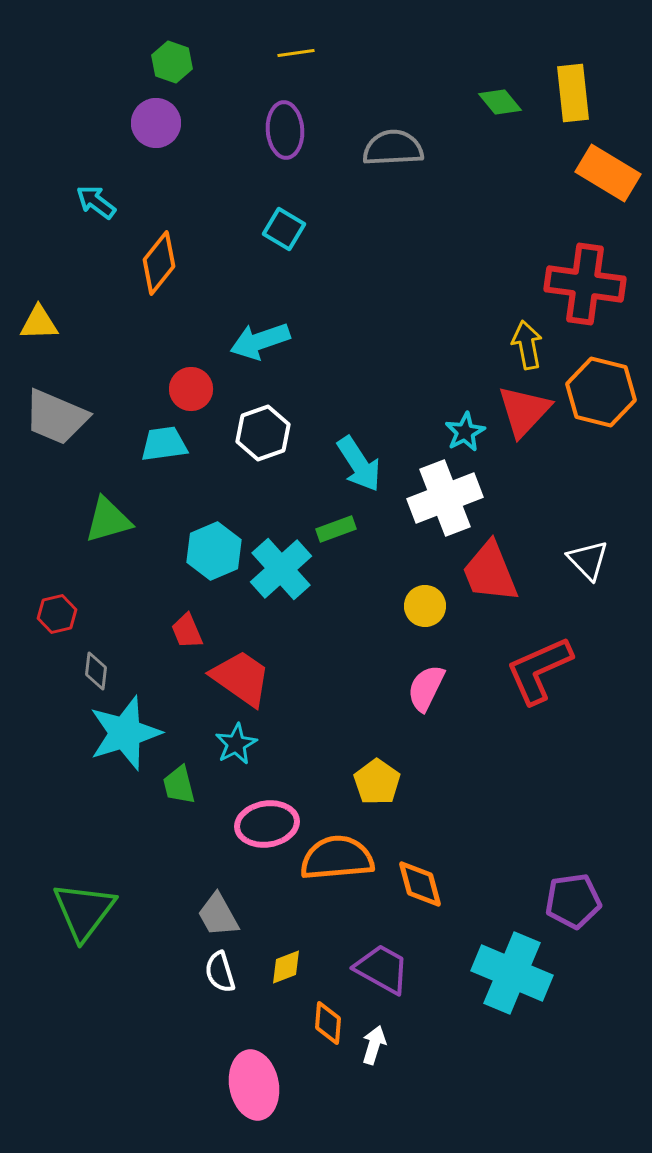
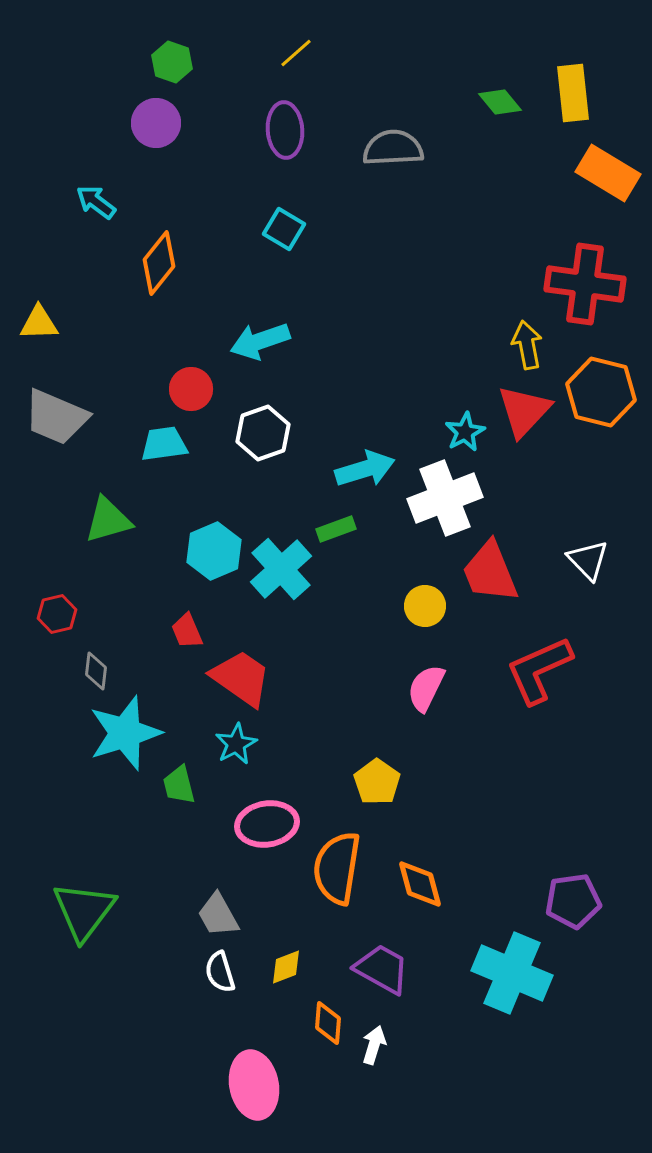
yellow line at (296, 53): rotated 33 degrees counterclockwise
cyan arrow at (359, 464): moved 6 px right, 5 px down; rotated 74 degrees counterclockwise
orange semicircle at (337, 858): moved 10 px down; rotated 76 degrees counterclockwise
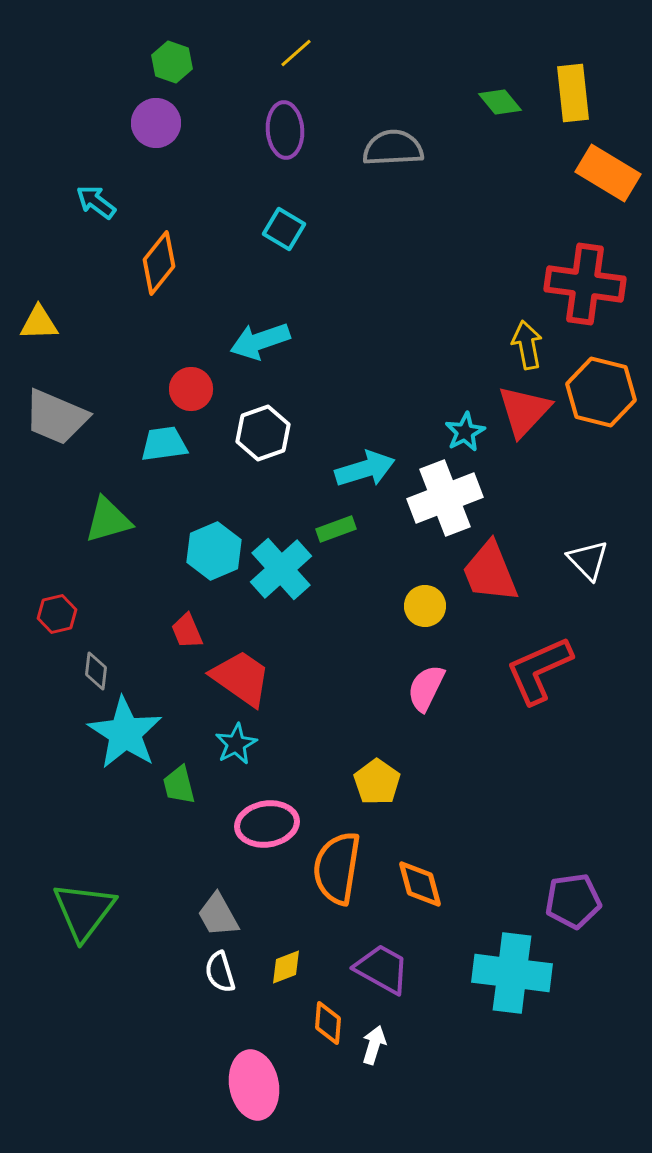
cyan star at (125, 733): rotated 22 degrees counterclockwise
cyan cross at (512, 973): rotated 16 degrees counterclockwise
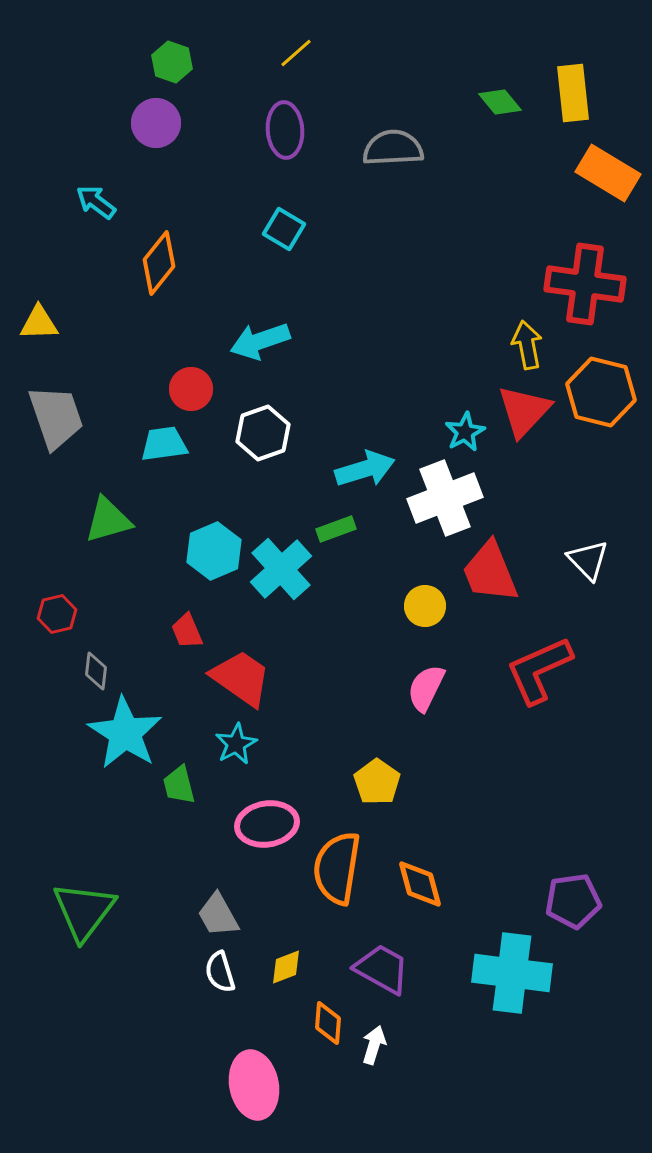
gray trapezoid at (56, 417): rotated 132 degrees counterclockwise
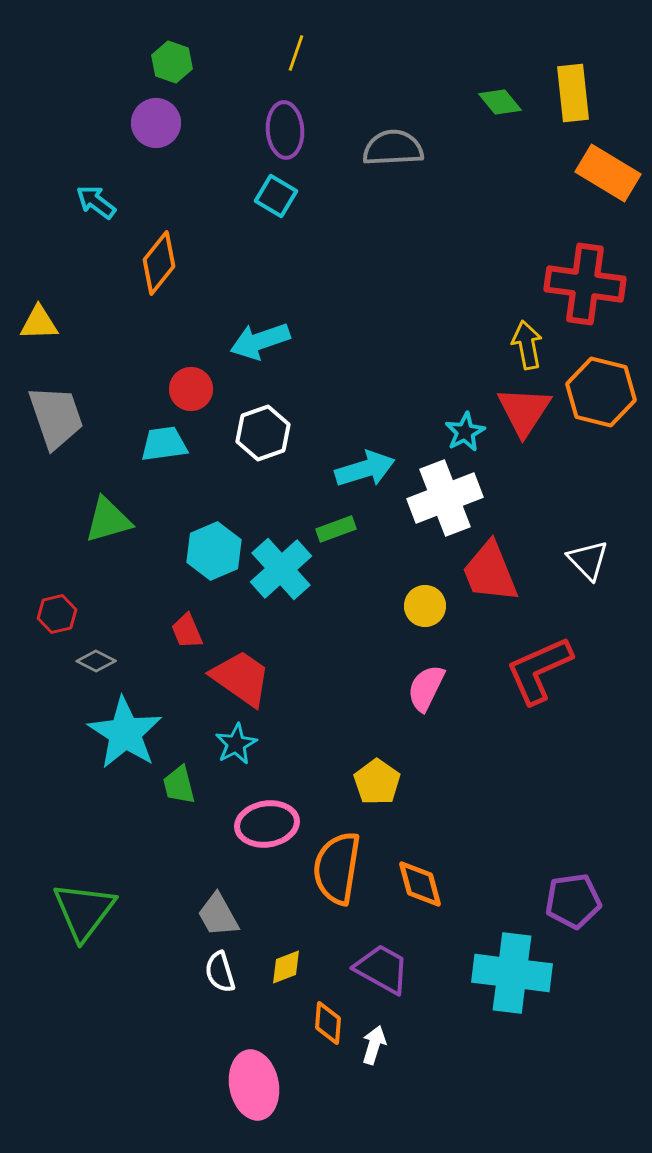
yellow line at (296, 53): rotated 30 degrees counterclockwise
cyan square at (284, 229): moved 8 px left, 33 px up
red triangle at (524, 411): rotated 10 degrees counterclockwise
gray diamond at (96, 671): moved 10 px up; rotated 69 degrees counterclockwise
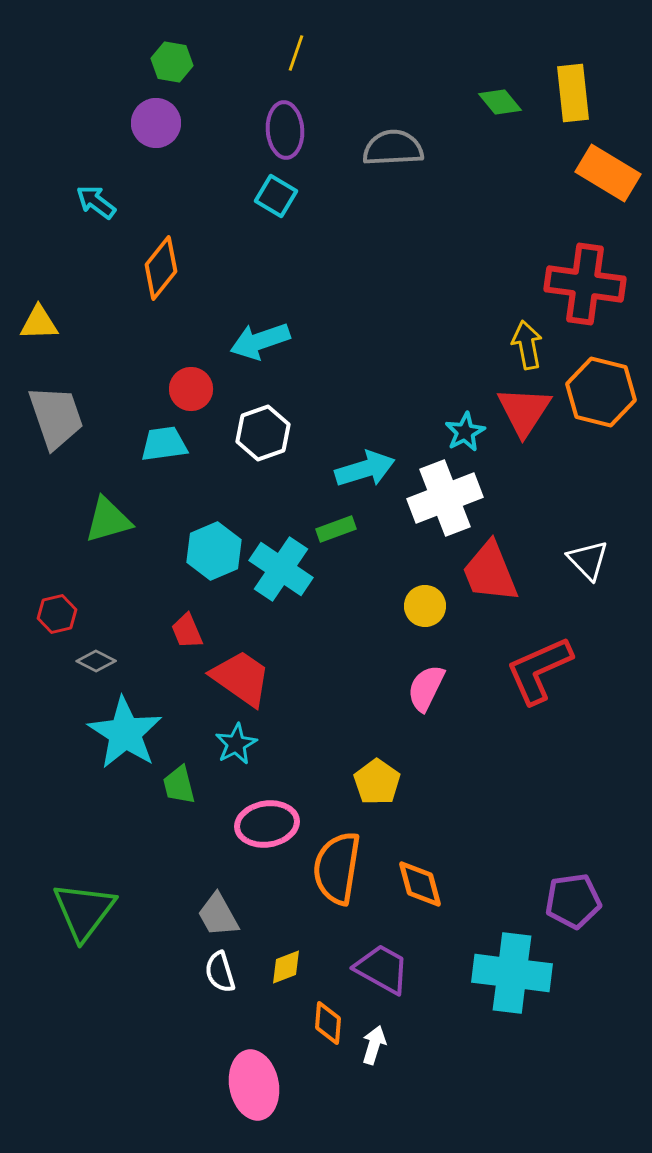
green hexagon at (172, 62): rotated 9 degrees counterclockwise
orange diamond at (159, 263): moved 2 px right, 5 px down
cyan cross at (281, 569): rotated 14 degrees counterclockwise
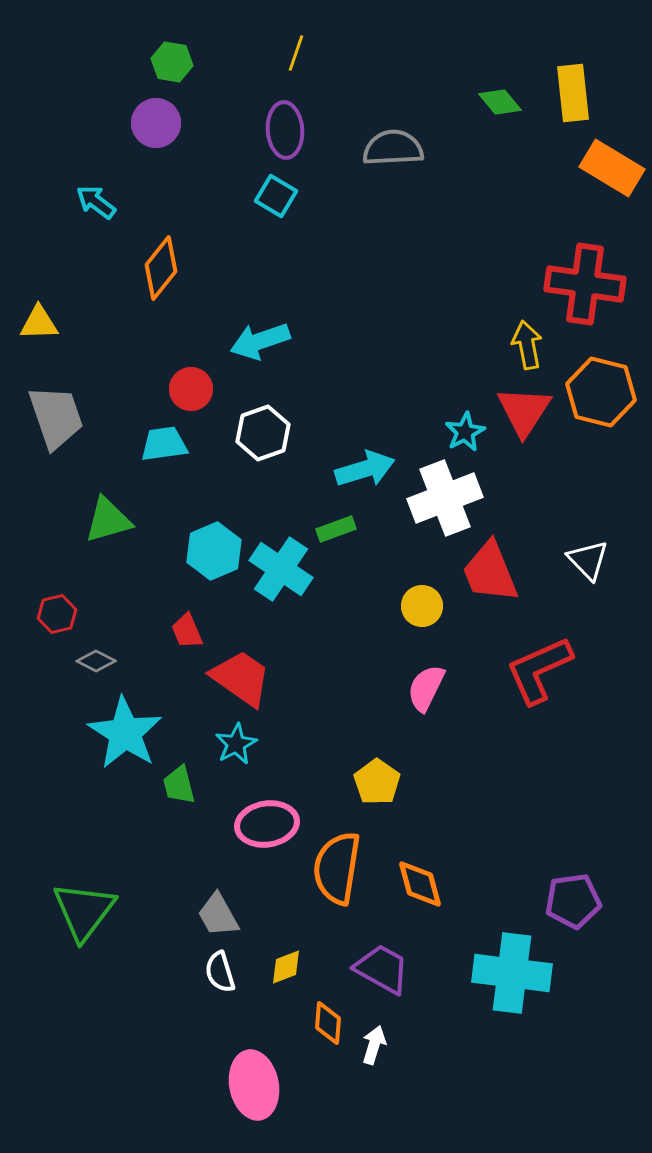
orange rectangle at (608, 173): moved 4 px right, 5 px up
yellow circle at (425, 606): moved 3 px left
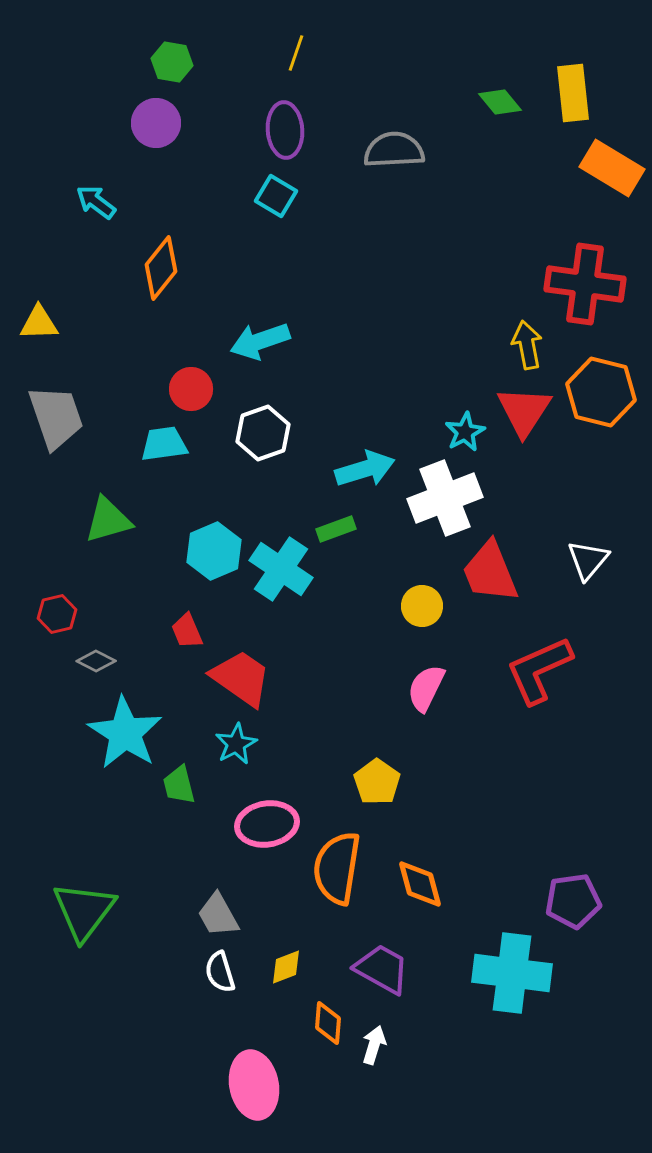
gray semicircle at (393, 148): moved 1 px right, 2 px down
white triangle at (588, 560): rotated 24 degrees clockwise
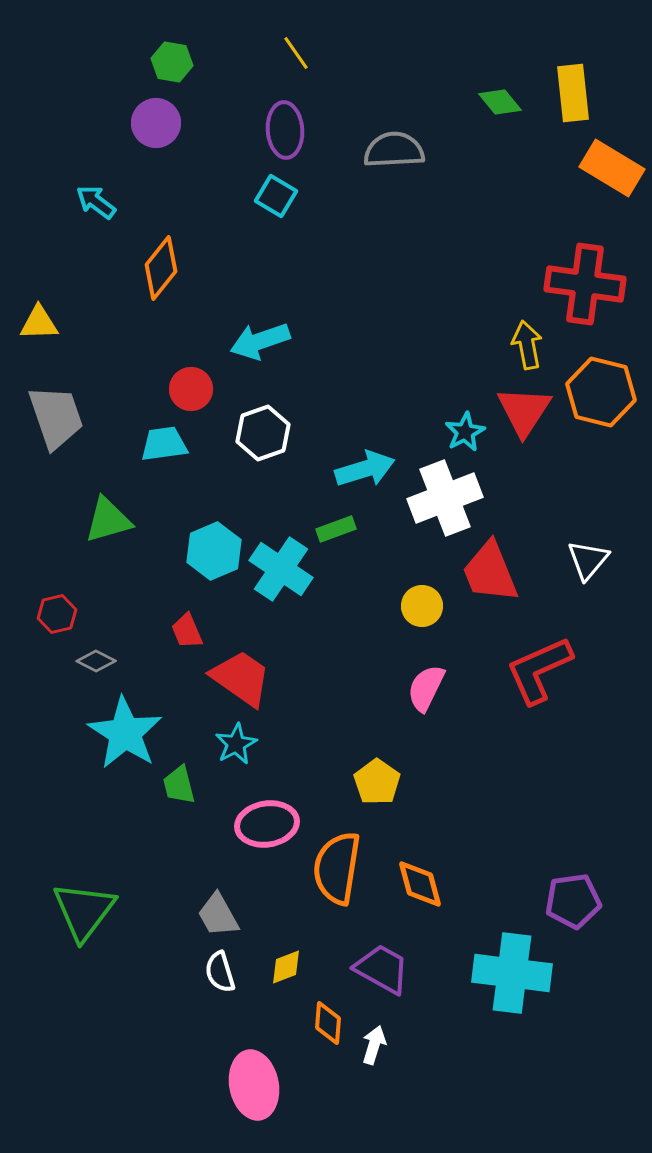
yellow line at (296, 53): rotated 54 degrees counterclockwise
